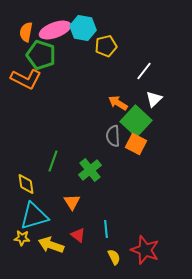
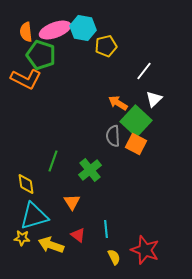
orange semicircle: rotated 18 degrees counterclockwise
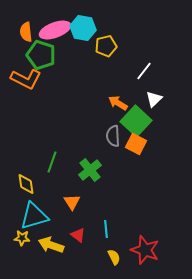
green line: moved 1 px left, 1 px down
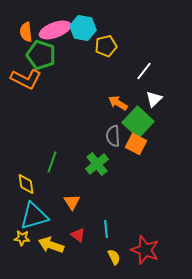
green square: moved 2 px right, 1 px down
green cross: moved 7 px right, 6 px up
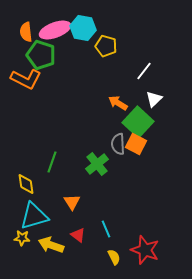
yellow pentagon: rotated 30 degrees clockwise
gray semicircle: moved 5 px right, 8 px down
cyan line: rotated 18 degrees counterclockwise
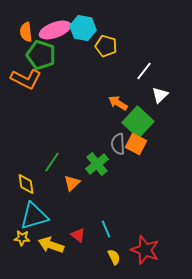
white triangle: moved 6 px right, 4 px up
green line: rotated 15 degrees clockwise
orange triangle: moved 19 px up; rotated 18 degrees clockwise
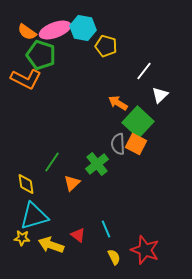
orange semicircle: moved 1 px right; rotated 48 degrees counterclockwise
